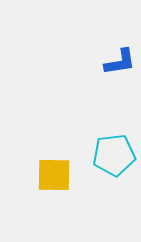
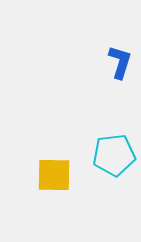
blue L-shape: rotated 64 degrees counterclockwise
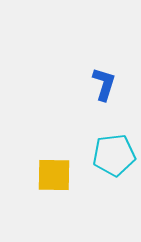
blue L-shape: moved 16 px left, 22 px down
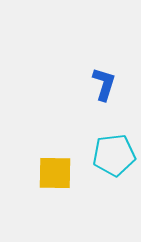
yellow square: moved 1 px right, 2 px up
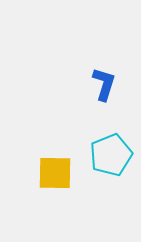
cyan pentagon: moved 3 px left; rotated 15 degrees counterclockwise
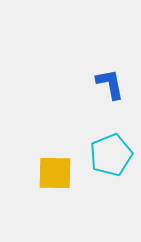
blue L-shape: moved 6 px right; rotated 28 degrees counterclockwise
